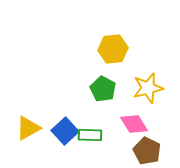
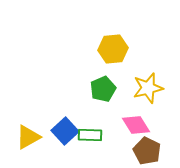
green pentagon: rotated 20 degrees clockwise
pink diamond: moved 2 px right, 1 px down
yellow triangle: moved 9 px down
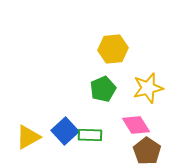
brown pentagon: rotated 8 degrees clockwise
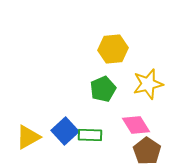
yellow star: moved 4 px up
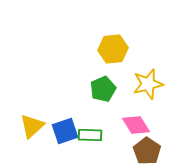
blue square: rotated 24 degrees clockwise
yellow triangle: moved 4 px right, 11 px up; rotated 12 degrees counterclockwise
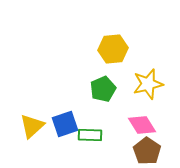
pink diamond: moved 6 px right
blue square: moved 7 px up
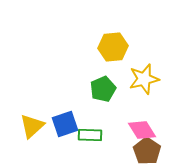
yellow hexagon: moved 2 px up
yellow star: moved 4 px left, 5 px up
pink diamond: moved 5 px down
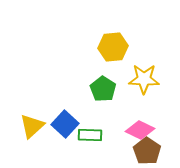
yellow star: rotated 16 degrees clockwise
green pentagon: rotated 15 degrees counterclockwise
blue square: rotated 28 degrees counterclockwise
pink diamond: moved 2 px left; rotated 32 degrees counterclockwise
